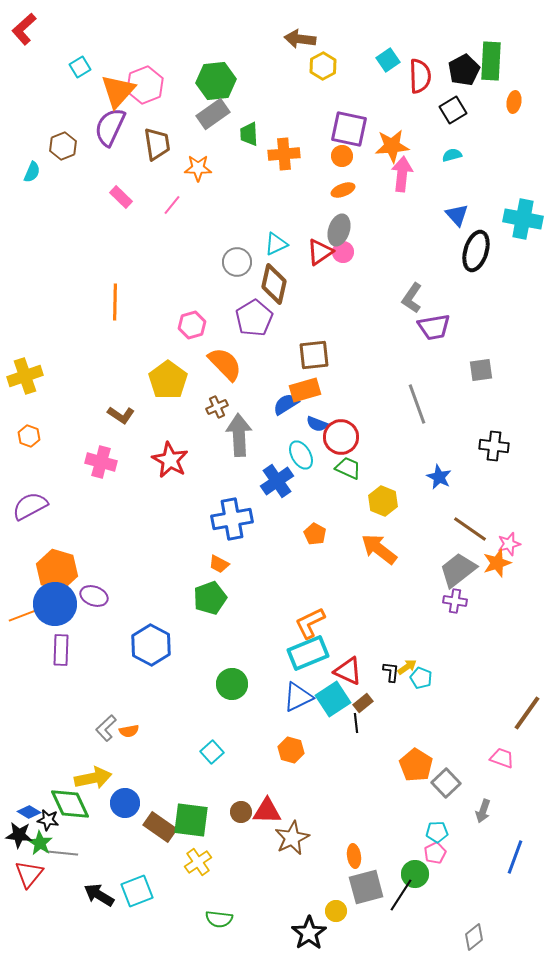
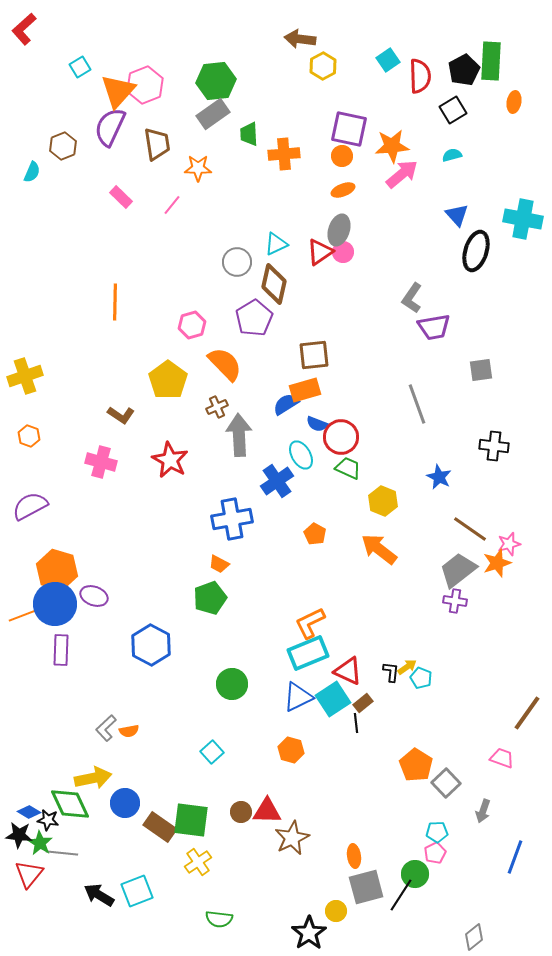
pink arrow at (402, 174): rotated 44 degrees clockwise
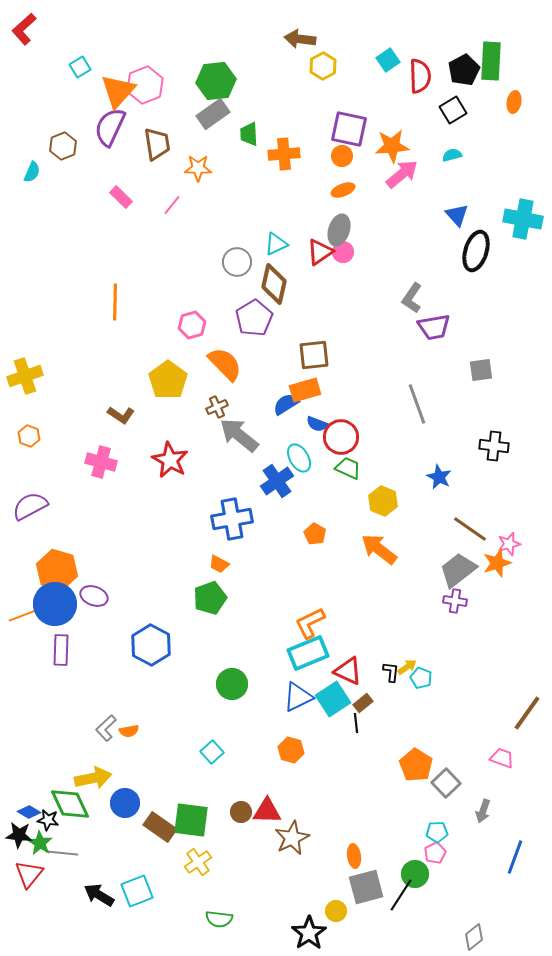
gray arrow at (239, 435): rotated 48 degrees counterclockwise
cyan ellipse at (301, 455): moved 2 px left, 3 px down
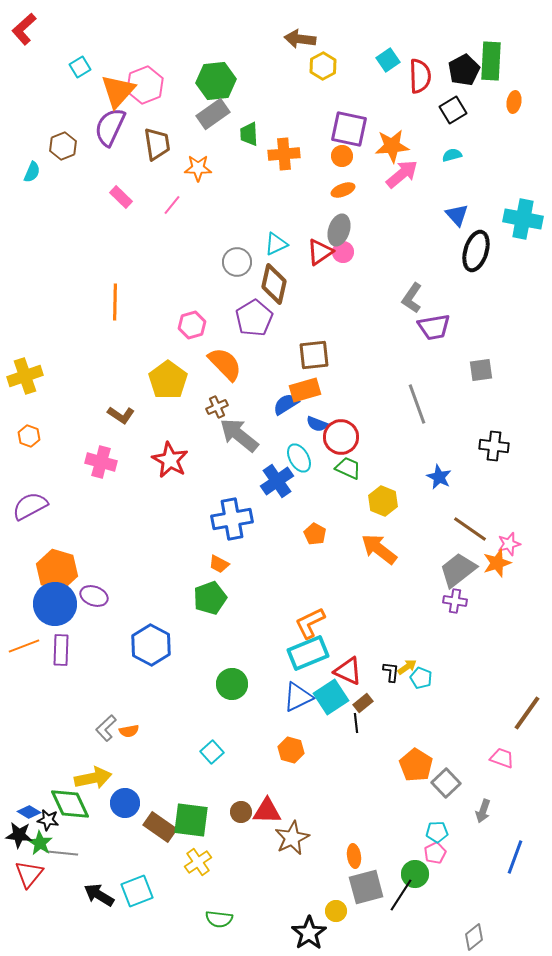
orange line at (24, 615): moved 31 px down
cyan square at (333, 699): moved 2 px left, 2 px up
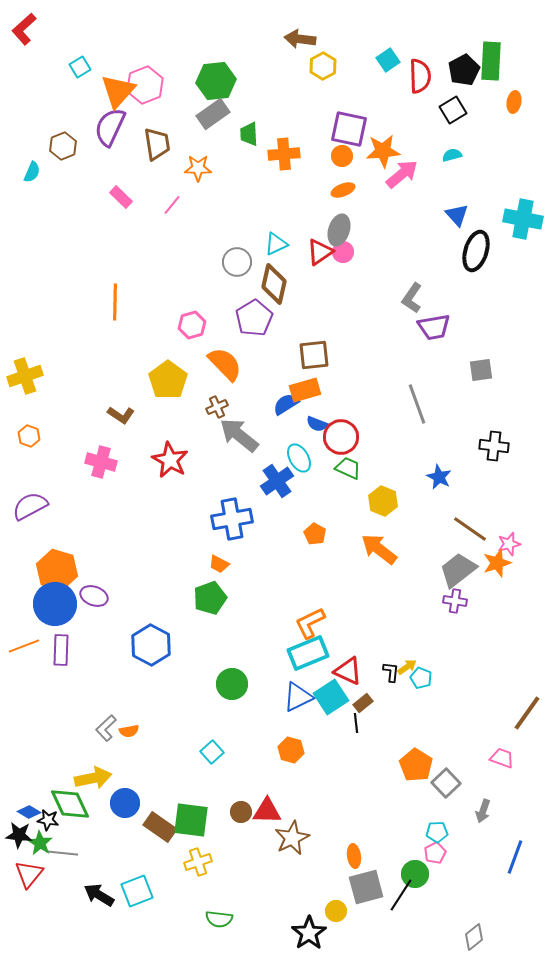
orange star at (392, 146): moved 9 px left, 5 px down
yellow cross at (198, 862): rotated 16 degrees clockwise
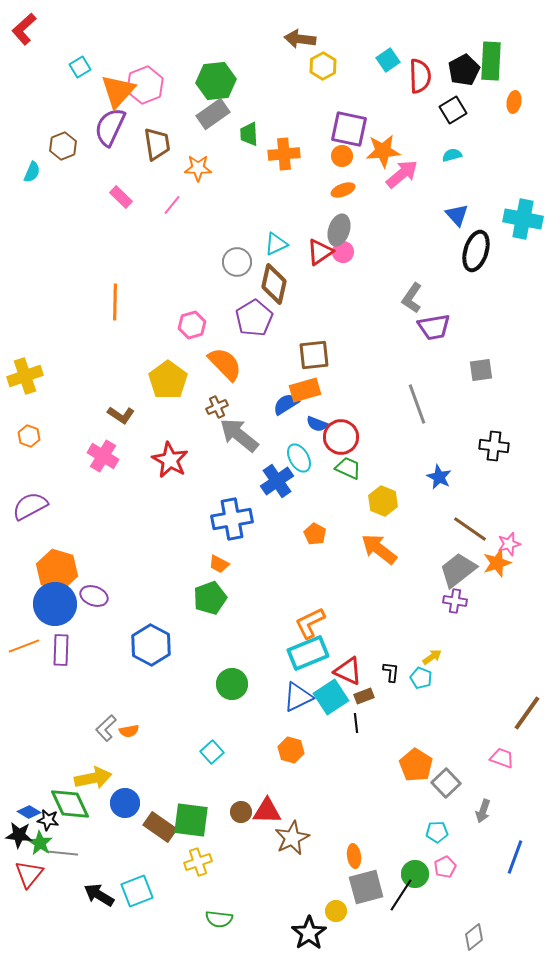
pink cross at (101, 462): moved 2 px right, 6 px up; rotated 16 degrees clockwise
yellow arrow at (407, 667): moved 25 px right, 10 px up
brown rectangle at (363, 703): moved 1 px right, 7 px up; rotated 18 degrees clockwise
pink pentagon at (435, 853): moved 10 px right, 14 px down
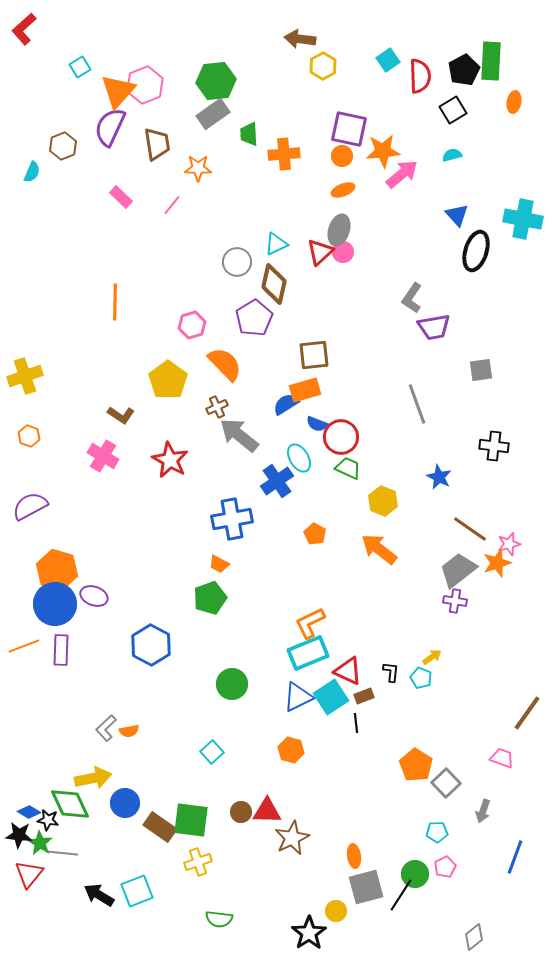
red triangle at (320, 252): rotated 8 degrees counterclockwise
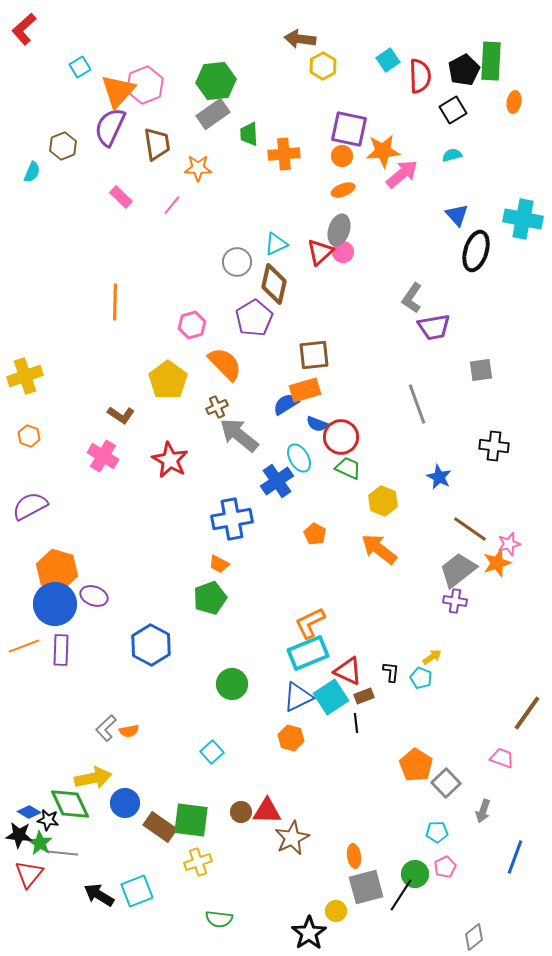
orange hexagon at (291, 750): moved 12 px up
